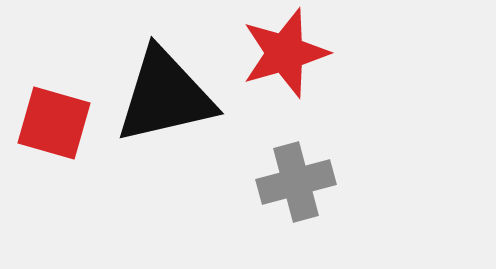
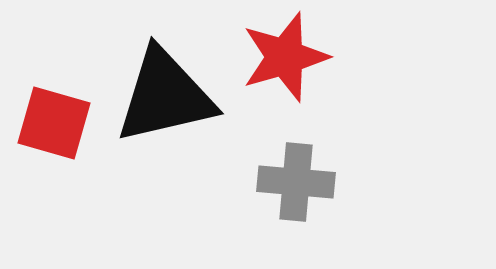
red star: moved 4 px down
gray cross: rotated 20 degrees clockwise
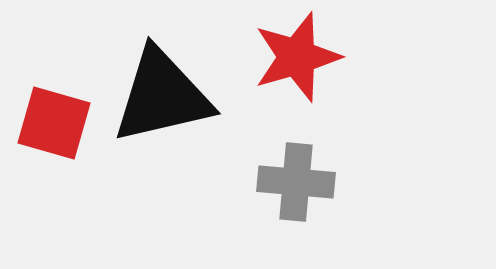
red star: moved 12 px right
black triangle: moved 3 px left
